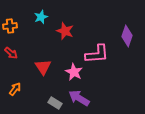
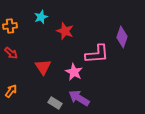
purple diamond: moved 5 px left, 1 px down
orange arrow: moved 4 px left, 2 px down
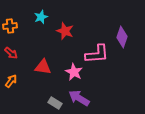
red triangle: rotated 48 degrees counterclockwise
orange arrow: moved 10 px up
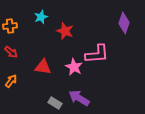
purple diamond: moved 2 px right, 14 px up
red arrow: moved 1 px up
pink star: moved 5 px up
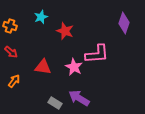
orange cross: rotated 24 degrees clockwise
orange arrow: moved 3 px right
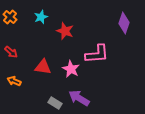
orange cross: moved 9 px up; rotated 24 degrees clockwise
pink star: moved 3 px left, 2 px down
orange arrow: rotated 104 degrees counterclockwise
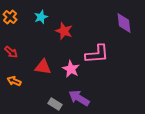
purple diamond: rotated 25 degrees counterclockwise
red star: moved 1 px left
gray rectangle: moved 1 px down
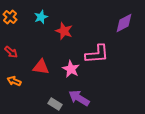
purple diamond: rotated 70 degrees clockwise
red triangle: moved 2 px left
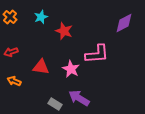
red arrow: rotated 120 degrees clockwise
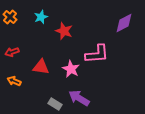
red arrow: moved 1 px right
